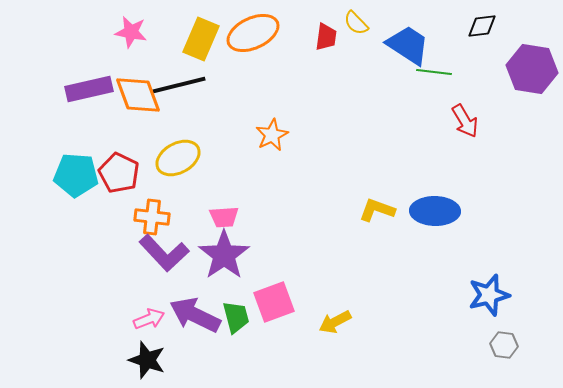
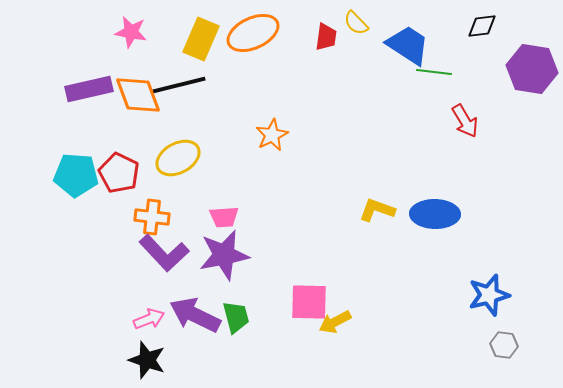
blue ellipse: moved 3 px down
purple star: rotated 24 degrees clockwise
pink square: moved 35 px right; rotated 21 degrees clockwise
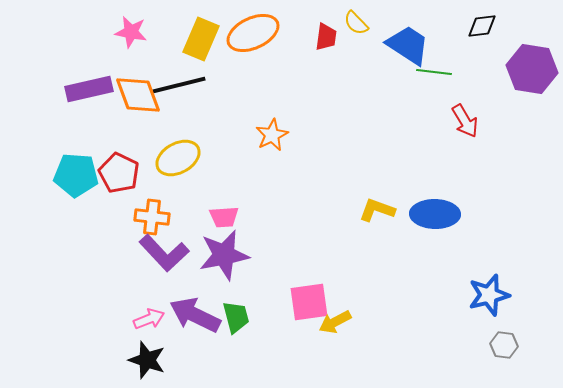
pink square: rotated 9 degrees counterclockwise
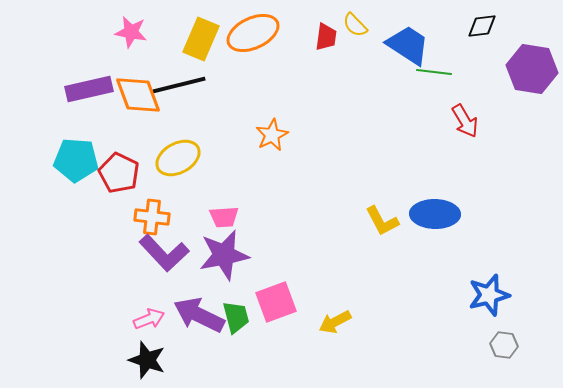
yellow semicircle: moved 1 px left, 2 px down
cyan pentagon: moved 15 px up
yellow L-shape: moved 5 px right, 11 px down; rotated 138 degrees counterclockwise
pink square: moved 33 px left; rotated 12 degrees counterclockwise
purple arrow: moved 4 px right
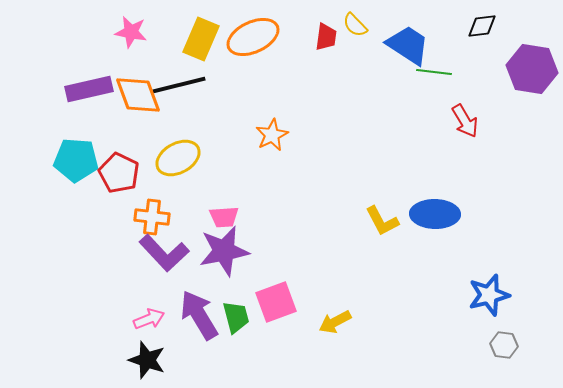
orange ellipse: moved 4 px down
purple star: moved 4 px up
purple arrow: rotated 33 degrees clockwise
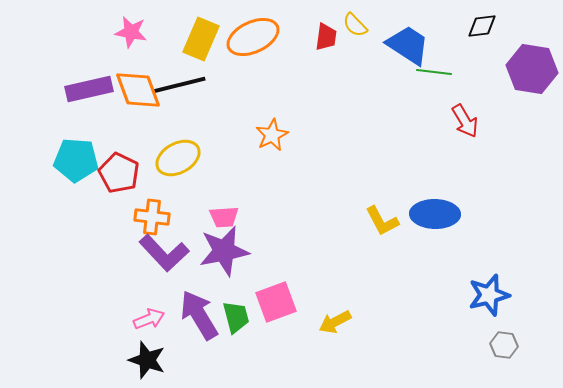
orange diamond: moved 5 px up
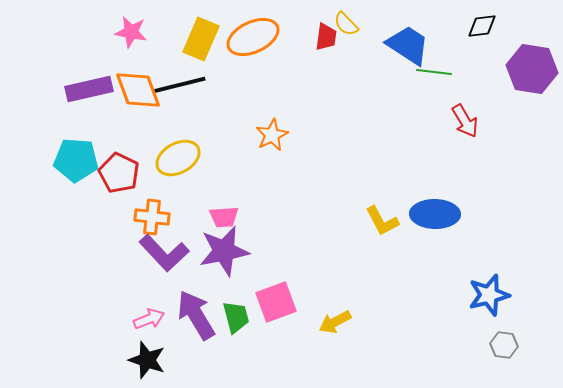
yellow semicircle: moved 9 px left, 1 px up
purple arrow: moved 3 px left
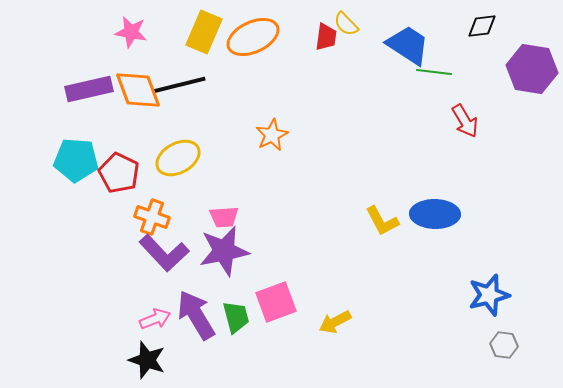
yellow rectangle: moved 3 px right, 7 px up
orange cross: rotated 12 degrees clockwise
pink arrow: moved 6 px right
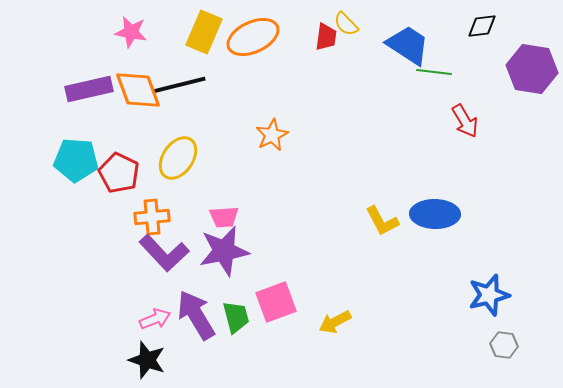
yellow ellipse: rotated 27 degrees counterclockwise
orange cross: rotated 24 degrees counterclockwise
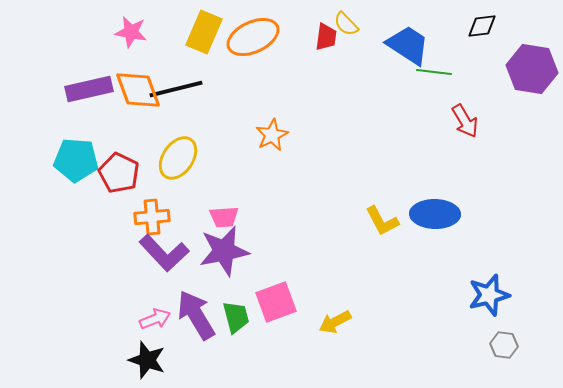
black line: moved 3 px left, 4 px down
